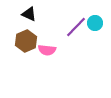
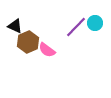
black triangle: moved 14 px left, 12 px down
brown hexagon: moved 2 px right, 1 px down
pink semicircle: rotated 30 degrees clockwise
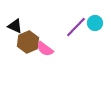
pink semicircle: moved 2 px left, 1 px up
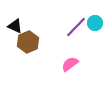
pink semicircle: moved 25 px right, 15 px down; rotated 108 degrees clockwise
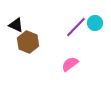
black triangle: moved 1 px right, 1 px up
brown hexagon: rotated 15 degrees counterclockwise
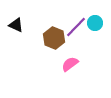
brown hexagon: moved 26 px right, 4 px up
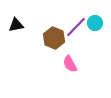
black triangle: rotated 35 degrees counterclockwise
pink semicircle: rotated 84 degrees counterclockwise
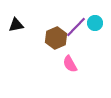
brown hexagon: moved 2 px right; rotated 15 degrees clockwise
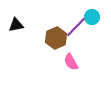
cyan circle: moved 3 px left, 6 px up
pink semicircle: moved 1 px right, 2 px up
